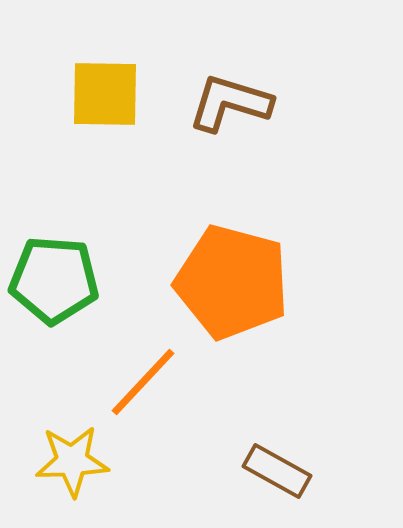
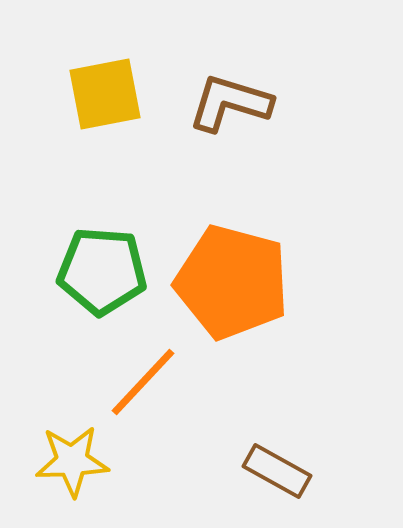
yellow square: rotated 12 degrees counterclockwise
green pentagon: moved 48 px right, 9 px up
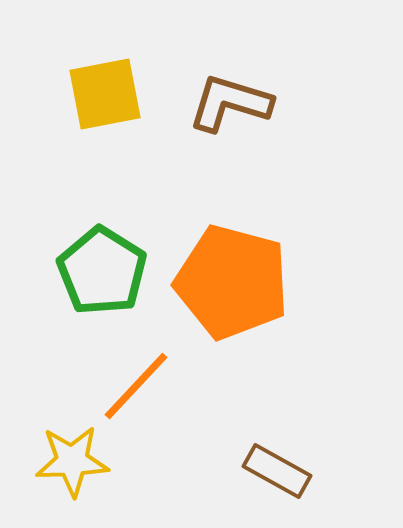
green pentagon: rotated 28 degrees clockwise
orange line: moved 7 px left, 4 px down
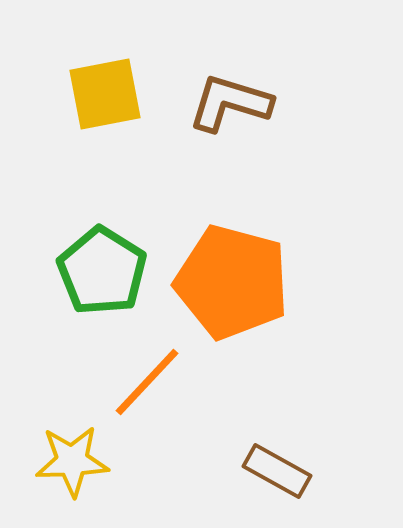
orange line: moved 11 px right, 4 px up
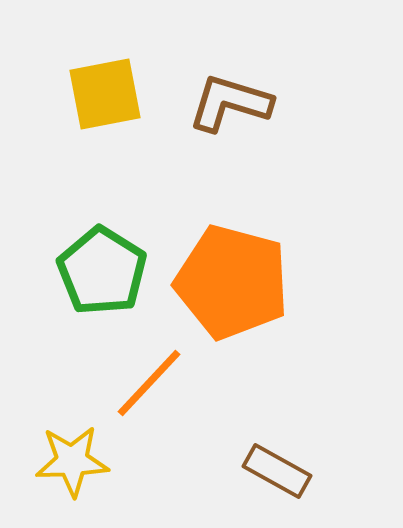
orange line: moved 2 px right, 1 px down
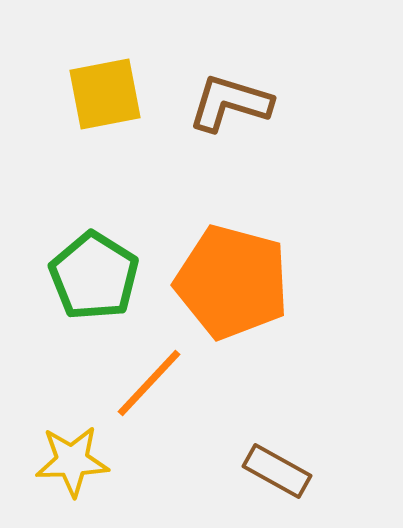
green pentagon: moved 8 px left, 5 px down
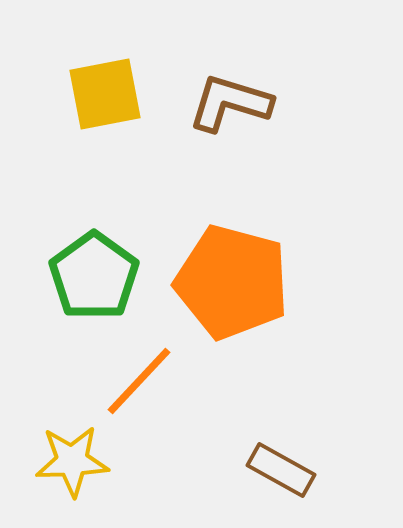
green pentagon: rotated 4 degrees clockwise
orange line: moved 10 px left, 2 px up
brown rectangle: moved 4 px right, 1 px up
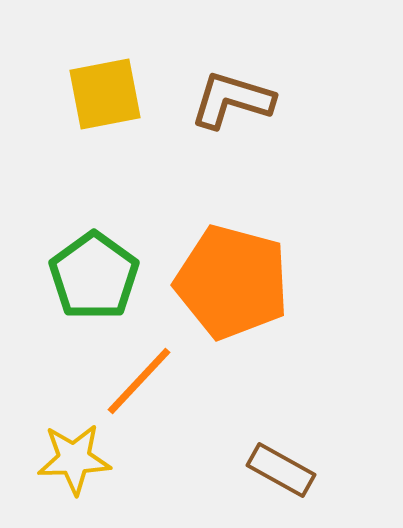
brown L-shape: moved 2 px right, 3 px up
yellow star: moved 2 px right, 2 px up
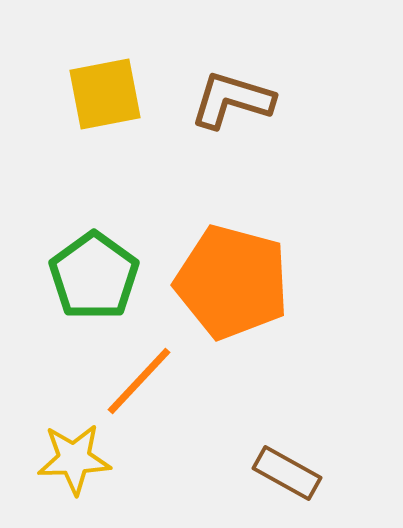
brown rectangle: moved 6 px right, 3 px down
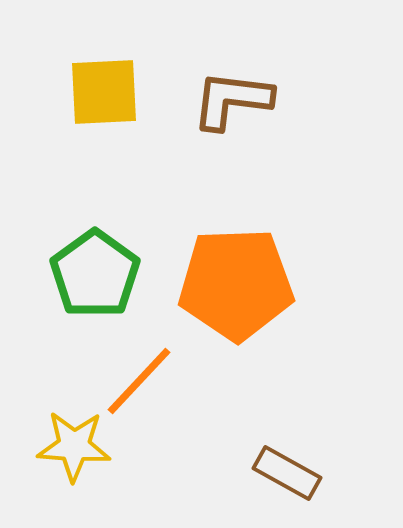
yellow square: moved 1 px left, 2 px up; rotated 8 degrees clockwise
brown L-shape: rotated 10 degrees counterclockwise
green pentagon: moved 1 px right, 2 px up
orange pentagon: moved 4 px right, 2 px down; rotated 17 degrees counterclockwise
yellow star: moved 13 px up; rotated 6 degrees clockwise
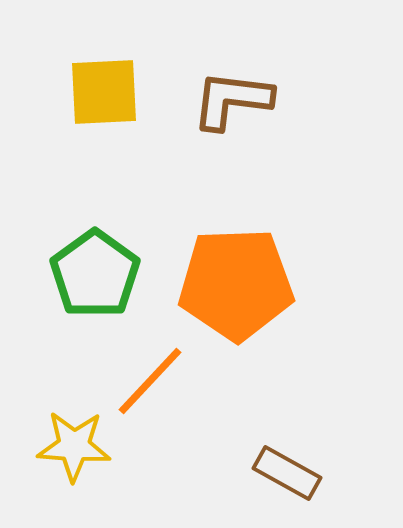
orange line: moved 11 px right
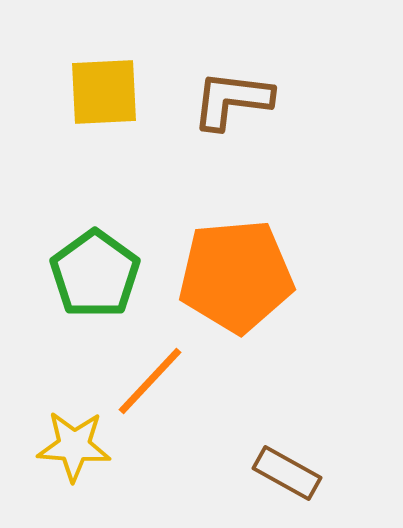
orange pentagon: moved 8 px up; rotated 3 degrees counterclockwise
